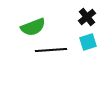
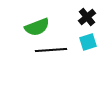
green semicircle: moved 4 px right
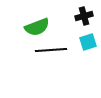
black cross: moved 3 px left, 1 px up; rotated 24 degrees clockwise
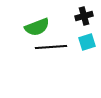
cyan square: moved 1 px left
black line: moved 3 px up
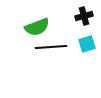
cyan square: moved 2 px down
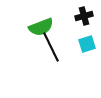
green semicircle: moved 4 px right
black line: rotated 68 degrees clockwise
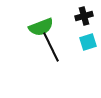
cyan square: moved 1 px right, 2 px up
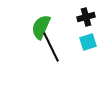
black cross: moved 2 px right, 1 px down
green semicircle: rotated 135 degrees clockwise
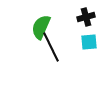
cyan square: moved 1 px right; rotated 12 degrees clockwise
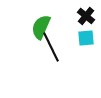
black cross: moved 1 px up; rotated 36 degrees counterclockwise
cyan square: moved 3 px left, 4 px up
